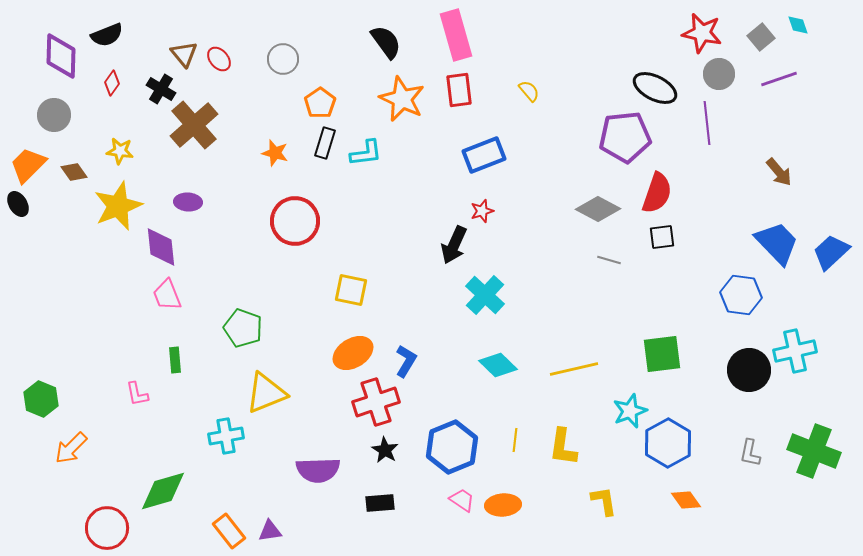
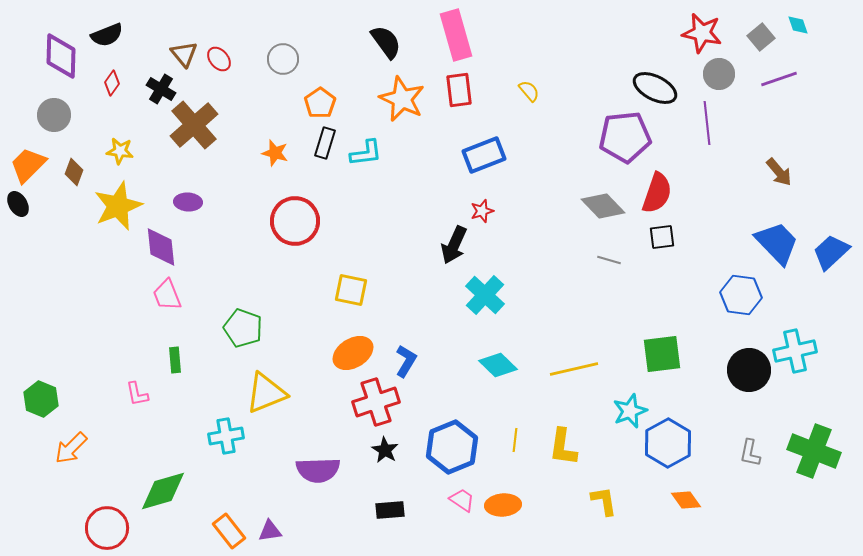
brown diamond at (74, 172): rotated 56 degrees clockwise
gray diamond at (598, 209): moved 5 px right, 3 px up; rotated 18 degrees clockwise
black rectangle at (380, 503): moved 10 px right, 7 px down
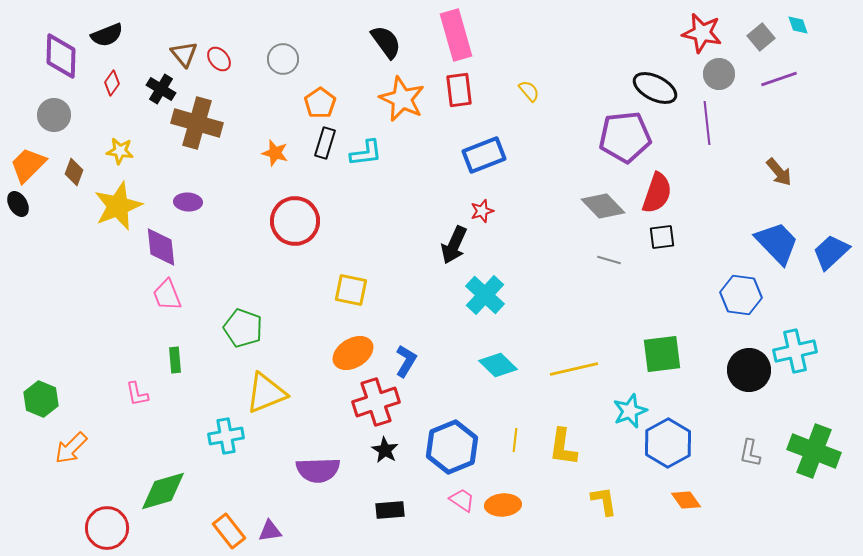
brown cross at (194, 125): moved 3 px right, 2 px up; rotated 33 degrees counterclockwise
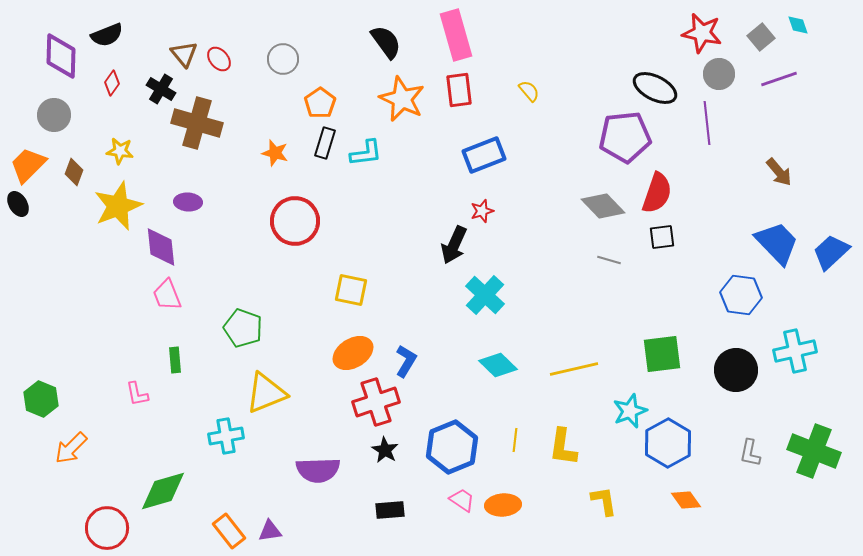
black circle at (749, 370): moved 13 px left
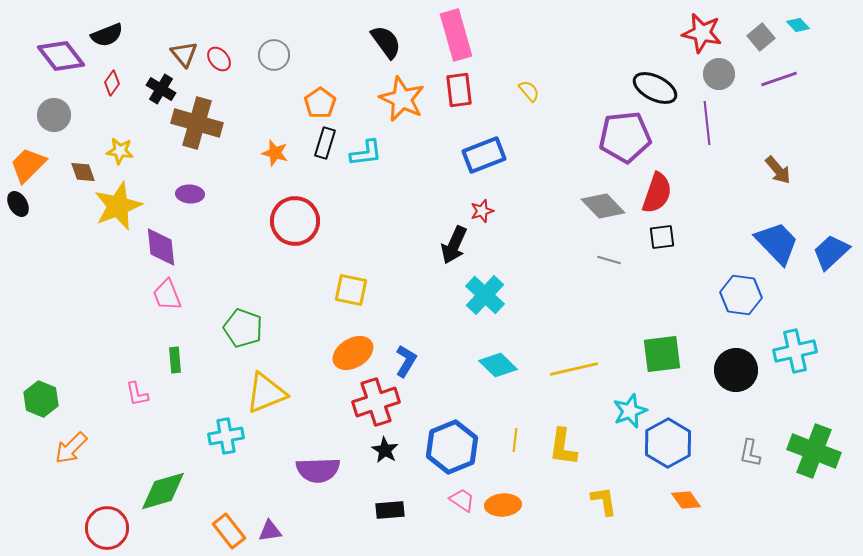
cyan diamond at (798, 25): rotated 25 degrees counterclockwise
purple diamond at (61, 56): rotated 39 degrees counterclockwise
gray circle at (283, 59): moved 9 px left, 4 px up
brown diamond at (74, 172): moved 9 px right; rotated 40 degrees counterclockwise
brown arrow at (779, 172): moved 1 px left, 2 px up
purple ellipse at (188, 202): moved 2 px right, 8 px up
